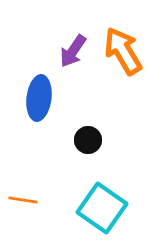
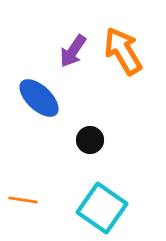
blue ellipse: rotated 54 degrees counterclockwise
black circle: moved 2 px right
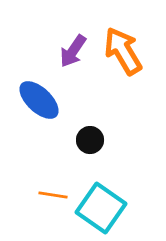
blue ellipse: moved 2 px down
orange line: moved 30 px right, 5 px up
cyan square: moved 1 px left
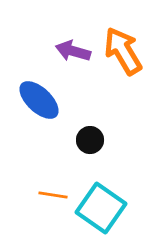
purple arrow: rotated 72 degrees clockwise
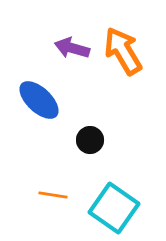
purple arrow: moved 1 px left, 3 px up
cyan square: moved 13 px right
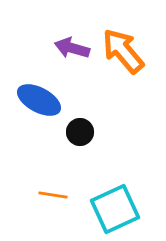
orange arrow: rotated 9 degrees counterclockwise
blue ellipse: rotated 15 degrees counterclockwise
black circle: moved 10 px left, 8 px up
cyan square: moved 1 px right, 1 px down; rotated 30 degrees clockwise
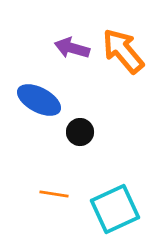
orange line: moved 1 px right, 1 px up
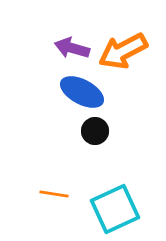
orange arrow: rotated 78 degrees counterclockwise
blue ellipse: moved 43 px right, 8 px up
black circle: moved 15 px right, 1 px up
